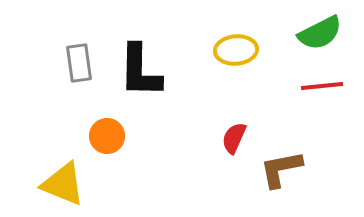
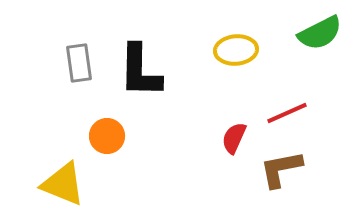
red line: moved 35 px left, 27 px down; rotated 18 degrees counterclockwise
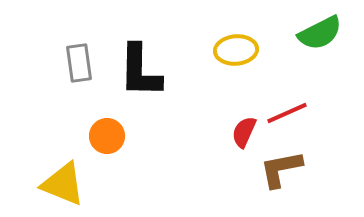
red semicircle: moved 10 px right, 6 px up
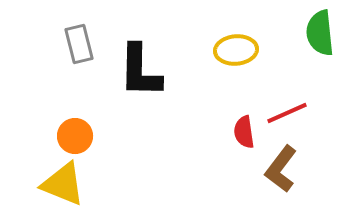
green semicircle: rotated 111 degrees clockwise
gray rectangle: moved 19 px up; rotated 6 degrees counterclockwise
red semicircle: rotated 32 degrees counterclockwise
orange circle: moved 32 px left
brown L-shape: rotated 42 degrees counterclockwise
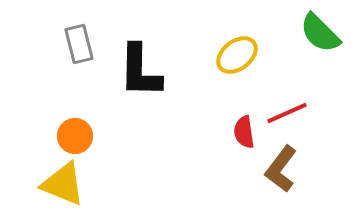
green semicircle: rotated 39 degrees counterclockwise
yellow ellipse: moved 1 px right, 5 px down; rotated 33 degrees counterclockwise
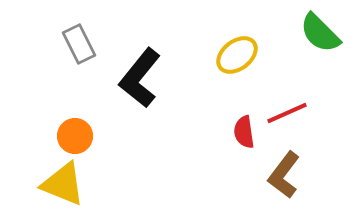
gray rectangle: rotated 12 degrees counterclockwise
black L-shape: moved 7 px down; rotated 38 degrees clockwise
brown L-shape: moved 3 px right, 6 px down
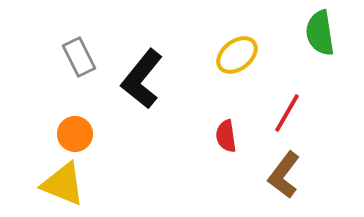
green semicircle: rotated 36 degrees clockwise
gray rectangle: moved 13 px down
black L-shape: moved 2 px right, 1 px down
red line: rotated 36 degrees counterclockwise
red semicircle: moved 18 px left, 4 px down
orange circle: moved 2 px up
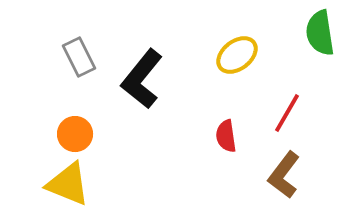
yellow triangle: moved 5 px right
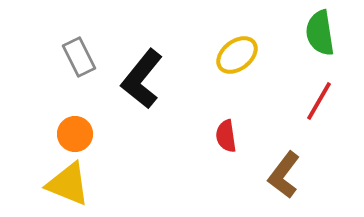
red line: moved 32 px right, 12 px up
